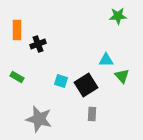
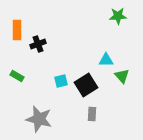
green rectangle: moved 1 px up
cyan square: rotated 32 degrees counterclockwise
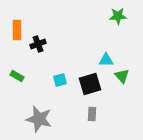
cyan square: moved 1 px left, 1 px up
black square: moved 4 px right, 1 px up; rotated 15 degrees clockwise
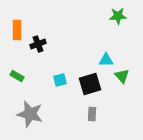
gray star: moved 9 px left, 5 px up
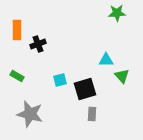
green star: moved 1 px left, 3 px up
black square: moved 5 px left, 5 px down
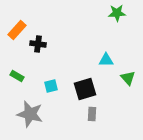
orange rectangle: rotated 42 degrees clockwise
black cross: rotated 28 degrees clockwise
green triangle: moved 6 px right, 2 px down
cyan square: moved 9 px left, 6 px down
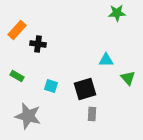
cyan square: rotated 32 degrees clockwise
gray star: moved 2 px left, 2 px down
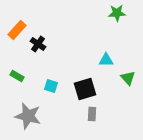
black cross: rotated 28 degrees clockwise
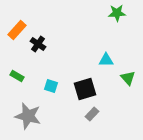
gray rectangle: rotated 40 degrees clockwise
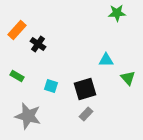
gray rectangle: moved 6 px left
